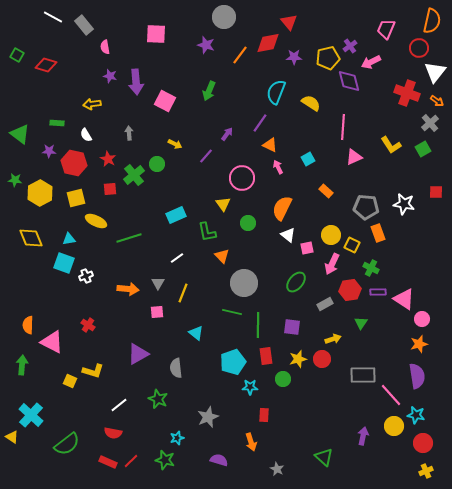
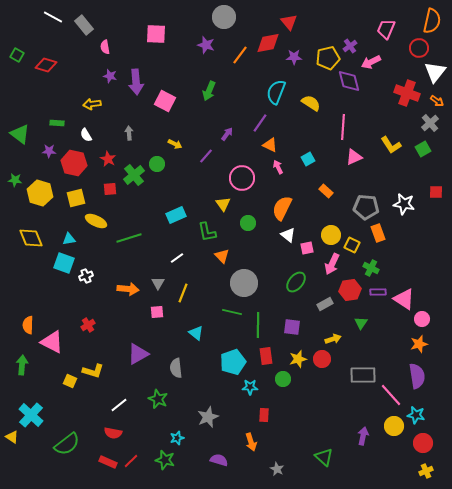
yellow hexagon at (40, 193): rotated 15 degrees counterclockwise
red cross at (88, 325): rotated 24 degrees clockwise
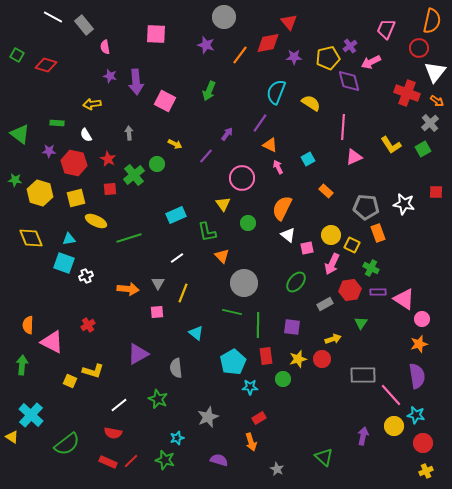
cyan pentagon at (233, 362): rotated 10 degrees counterclockwise
red rectangle at (264, 415): moved 5 px left, 3 px down; rotated 56 degrees clockwise
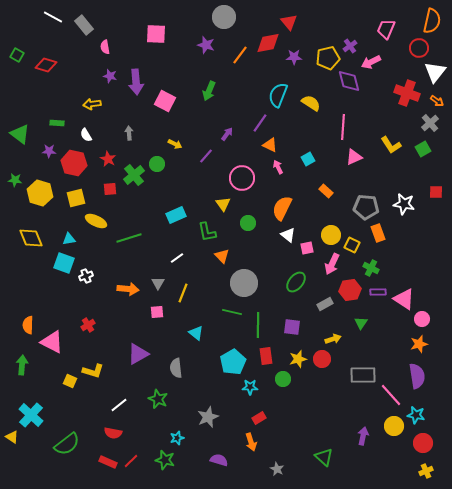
cyan semicircle at (276, 92): moved 2 px right, 3 px down
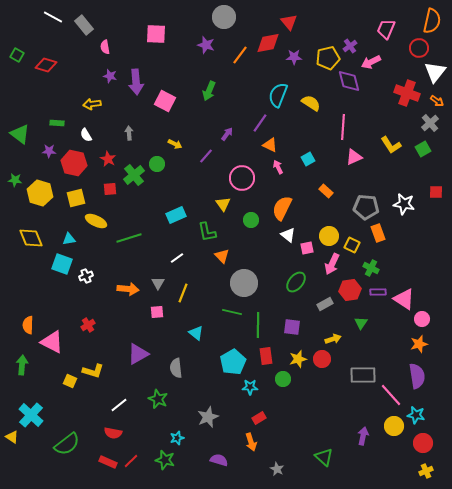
green circle at (248, 223): moved 3 px right, 3 px up
yellow circle at (331, 235): moved 2 px left, 1 px down
cyan square at (64, 263): moved 2 px left, 1 px down
